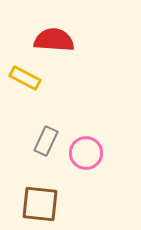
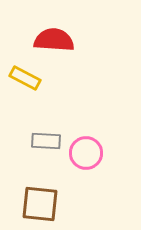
gray rectangle: rotated 68 degrees clockwise
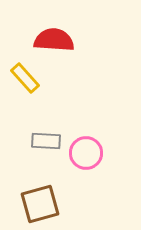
yellow rectangle: rotated 20 degrees clockwise
brown square: rotated 21 degrees counterclockwise
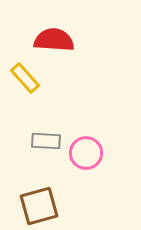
brown square: moved 1 px left, 2 px down
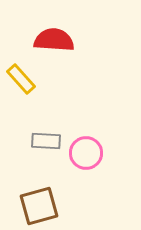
yellow rectangle: moved 4 px left, 1 px down
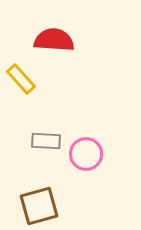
pink circle: moved 1 px down
